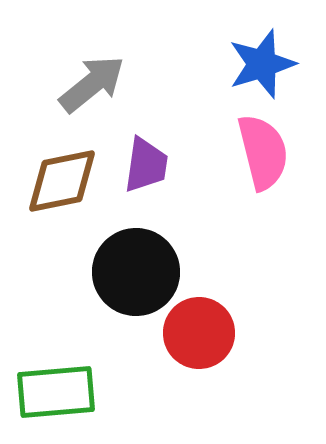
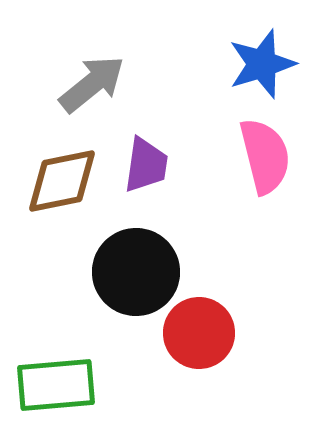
pink semicircle: moved 2 px right, 4 px down
green rectangle: moved 7 px up
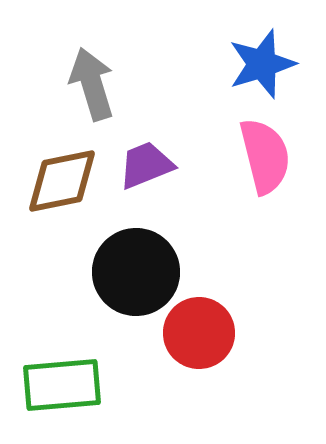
gray arrow: rotated 68 degrees counterclockwise
purple trapezoid: rotated 120 degrees counterclockwise
green rectangle: moved 6 px right
